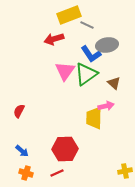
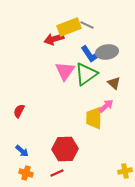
yellow rectangle: moved 12 px down
gray ellipse: moved 7 px down
pink arrow: rotated 28 degrees counterclockwise
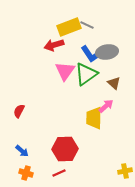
red arrow: moved 6 px down
red line: moved 2 px right
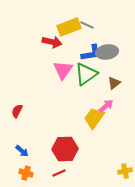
red arrow: moved 2 px left, 3 px up; rotated 150 degrees counterclockwise
blue L-shape: moved 1 px up; rotated 65 degrees counterclockwise
pink triangle: moved 2 px left, 1 px up
brown triangle: rotated 40 degrees clockwise
red semicircle: moved 2 px left
yellow trapezoid: rotated 35 degrees clockwise
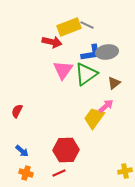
red hexagon: moved 1 px right, 1 px down
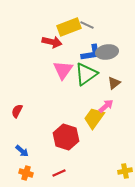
red hexagon: moved 13 px up; rotated 20 degrees clockwise
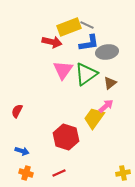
blue L-shape: moved 2 px left, 10 px up
brown triangle: moved 4 px left
blue arrow: rotated 24 degrees counterclockwise
yellow cross: moved 2 px left, 2 px down
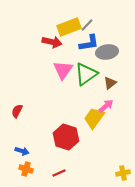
gray line: rotated 72 degrees counterclockwise
orange cross: moved 4 px up
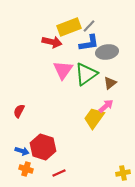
gray line: moved 2 px right, 1 px down
red semicircle: moved 2 px right
red hexagon: moved 23 px left, 10 px down
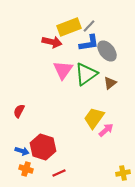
gray ellipse: moved 1 px up; rotated 60 degrees clockwise
pink arrow: moved 24 px down
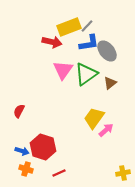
gray line: moved 2 px left
